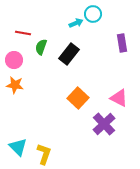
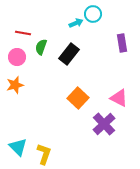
pink circle: moved 3 px right, 3 px up
orange star: rotated 24 degrees counterclockwise
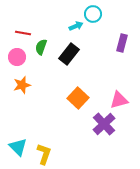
cyan arrow: moved 3 px down
purple rectangle: rotated 24 degrees clockwise
orange star: moved 7 px right
pink triangle: moved 2 px down; rotated 42 degrees counterclockwise
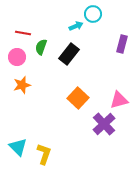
purple rectangle: moved 1 px down
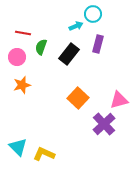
purple rectangle: moved 24 px left
yellow L-shape: rotated 85 degrees counterclockwise
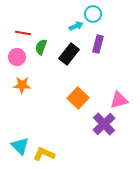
orange star: rotated 18 degrees clockwise
cyan triangle: moved 2 px right, 1 px up
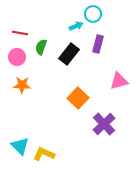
red line: moved 3 px left
pink triangle: moved 19 px up
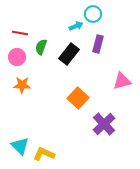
pink triangle: moved 3 px right
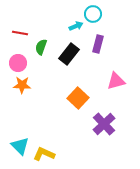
pink circle: moved 1 px right, 6 px down
pink triangle: moved 6 px left
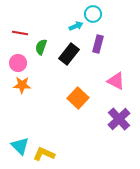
pink triangle: rotated 42 degrees clockwise
purple cross: moved 15 px right, 5 px up
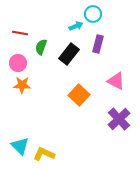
orange square: moved 1 px right, 3 px up
